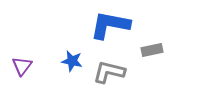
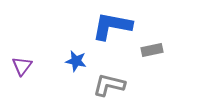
blue L-shape: moved 2 px right, 1 px down
blue star: moved 4 px right
gray L-shape: moved 13 px down
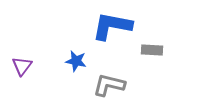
gray rectangle: rotated 15 degrees clockwise
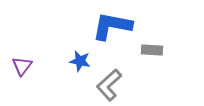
blue star: moved 4 px right
gray L-shape: rotated 56 degrees counterclockwise
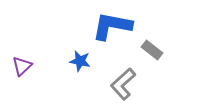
gray rectangle: rotated 35 degrees clockwise
purple triangle: rotated 10 degrees clockwise
gray L-shape: moved 14 px right, 1 px up
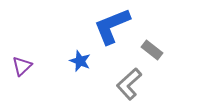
blue L-shape: rotated 33 degrees counterclockwise
blue star: rotated 10 degrees clockwise
gray L-shape: moved 6 px right
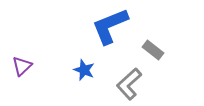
blue L-shape: moved 2 px left
gray rectangle: moved 1 px right
blue star: moved 4 px right, 9 px down
